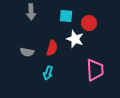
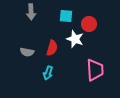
red circle: moved 1 px down
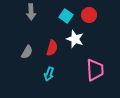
cyan square: rotated 32 degrees clockwise
red circle: moved 9 px up
gray semicircle: rotated 72 degrees counterclockwise
cyan arrow: moved 1 px right, 1 px down
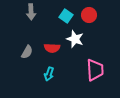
red semicircle: rotated 77 degrees clockwise
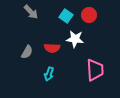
gray arrow: rotated 42 degrees counterclockwise
white star: rotated 12 degrees counterclockwise
